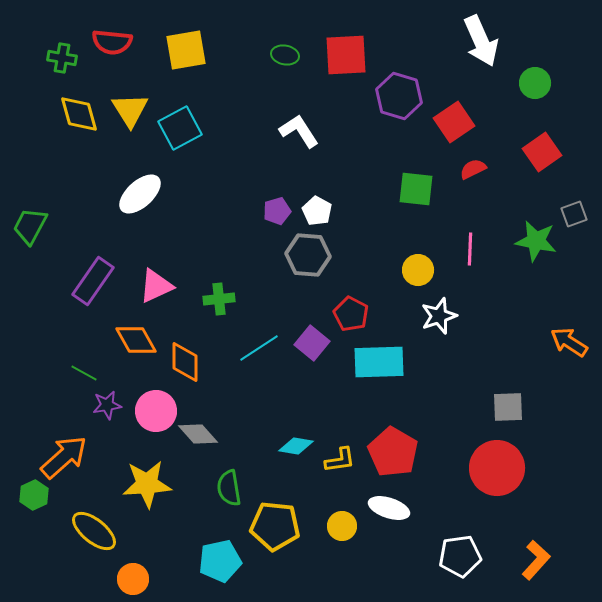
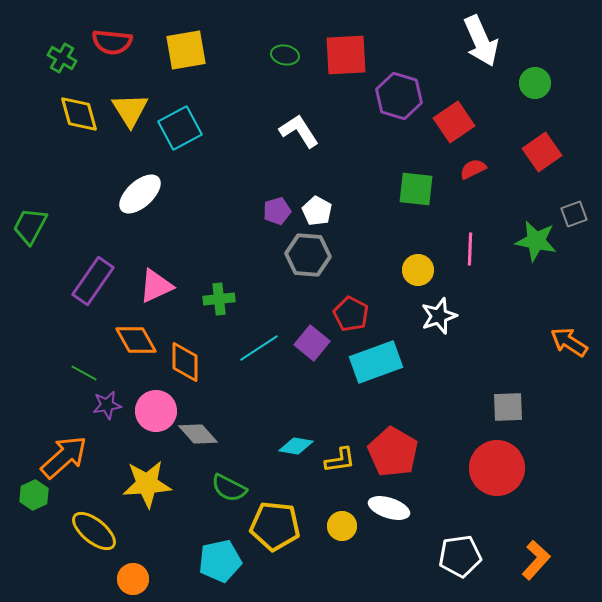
green cross at (62, 58): rotated 20 degrees clockwise
cyan rectangle at (379, 362): moved 3 px left; rotated 18 degrees counterclockwise
green semicircle at (229, 488): rotated 54 degrees counterclockwise
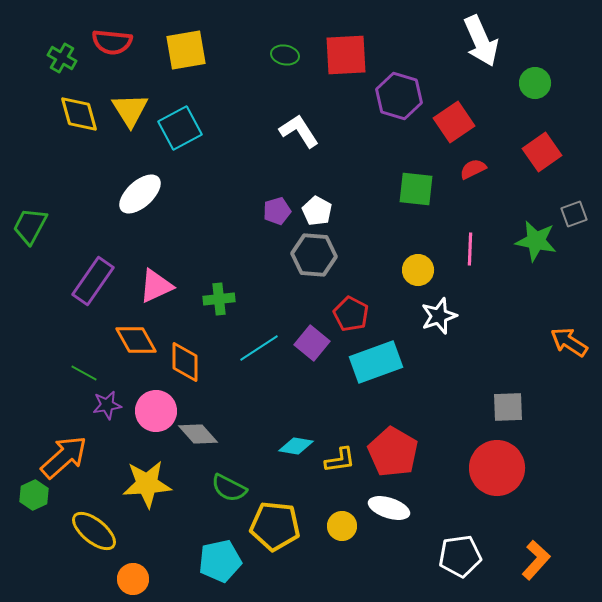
gray hexagon at (308, 255): moved 6 px right
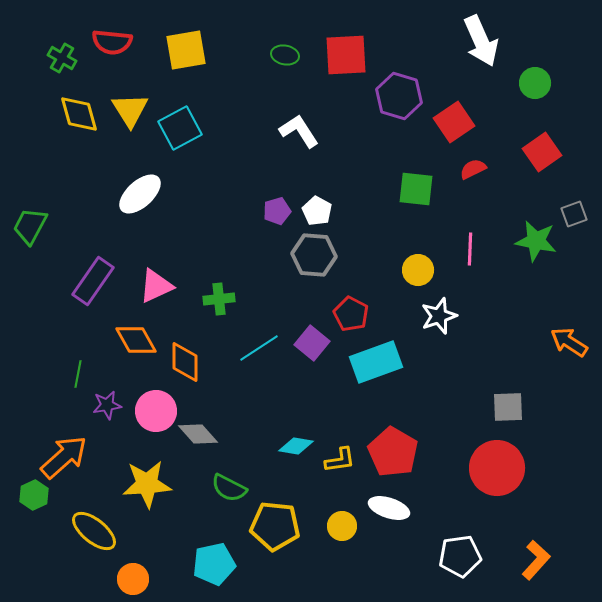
green line at (84, 373): moved 6 px left, 1 px down; rotated 72 degrees clockwise
cyan pentagon at (220, 561): moved 6 px left, 3 px down
